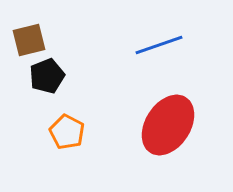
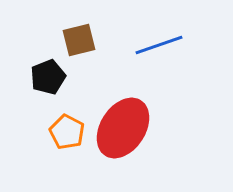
brown square: moved 50 px right
black pentagon: moved 1 px right, 1 px down
red ellipse: moved 45 px left, 3 px down
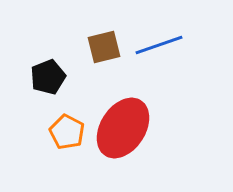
brown square: moved 25 px right, 7 px down
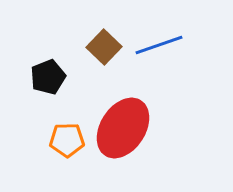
brown square: rotated 32 degrees counterclockwise
orange pentagon: moved 8 px down; rotated 28 degrees counterclockwise
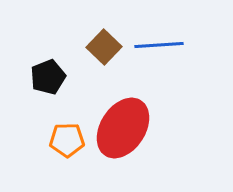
blue line: rotated 15 degrees clockwise
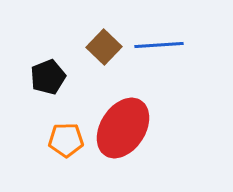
orange pentagon: moved 1 px left
